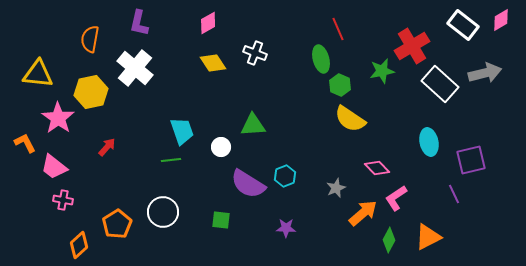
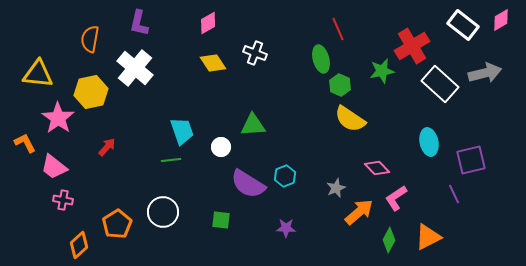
orange arrow at (363, 213): moved 4 px left, 1 px up
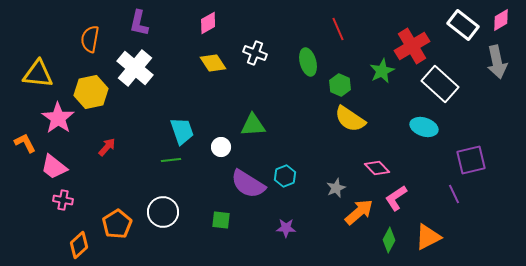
green ellipse at (321, 59): moved 13 px left, 3 px down
green star at (382, 71): rotated 15 degrees counterclockwise
gray arrow at (485, 73): moved 12 px right, 11 px up; rotated 92 degrees clockwise
cyan ellipse at (429, 142): moved 5 px left, 15 px up; rotated 60 degrees counterclockwise
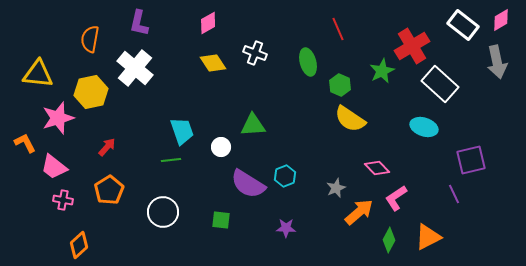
pink star at (58, 118): rotated 20 degrees clockwise
orange pentagon at (117, 224): moved 8 px left, 34 px up
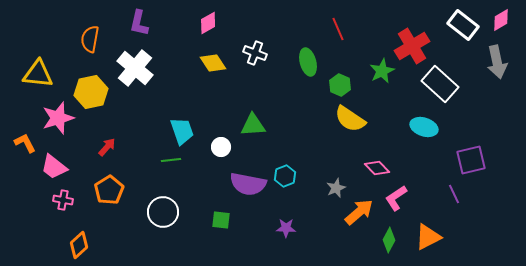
purple semicircle at (248, 184): rotated 21 degrees counterclockwise
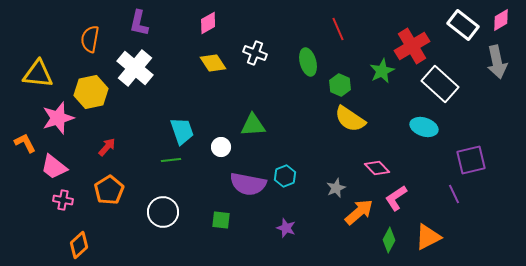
purple star at (286, 228): rotated 18 degrees clockwise
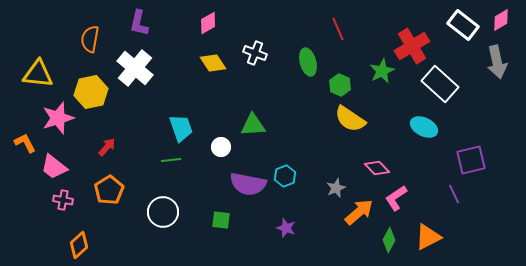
cyan ellipse at (424, 127): rotated 8 degrees clockwise
cyan trapezoid at (182, 131): moved 1 px left, 3 px up
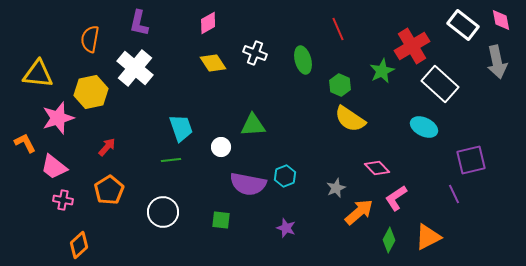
pink diamond at (501, 20): rotated 70 degrees counterclockwise
green ellipse at (308, 62): moved 5 px left, 2 px up
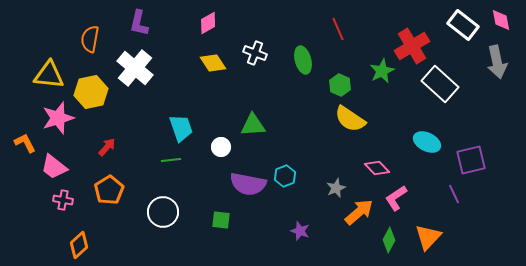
yellow triangle at (38, 74): moved 11 px right, 1 px down
cyan ellipse at (424, 127): moved 3 px right, 15 px down
purple star at (286, 228): moved 14 px right, 3 px down
orange triangle at (428, 237): rotated 20 degrees counterclockwise
